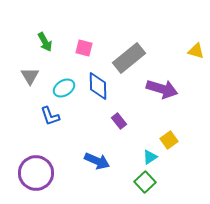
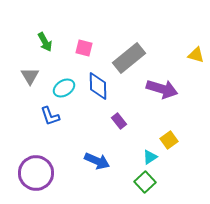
yellow triangle: moved 4 px down
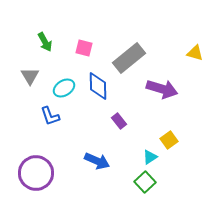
yellow triangle: moved 1 px left, 2 px up
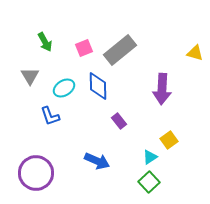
pink square: rotated 36 degrees counterclockwise
gray rectangle: moved 9 px left, 8 px up
purple arrow: rotated 76 degrees clockwise
green square: moved 4 px right
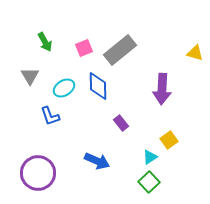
purple rectangle: moved 2 px right, 2 px down
purple circle: moved 2 px right
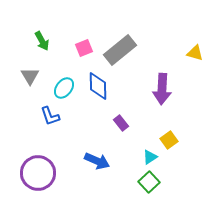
green arrow: moved 3 px left, 1 px up
cyan ellipse: rotated 20 degrees counterclockwise
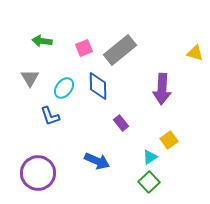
green arrow: rotated 126 degrees clockwise
gray triangle: moved 2 px down
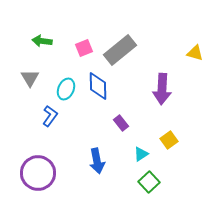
cyan ellipse: moved 2 px right, 1 px down; rotated 15 degrees counterclockwise
blue L-shape: rotated 125 degrees counterclockwise
cyan triangle: moved 9 px left, 3 px up
blue arrow: rotated 55 degrees clockwise
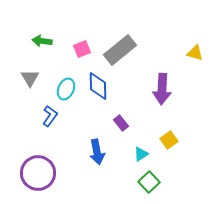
pink square: moved 2 px left, 1 px down
blue arrow: moved 9 px up
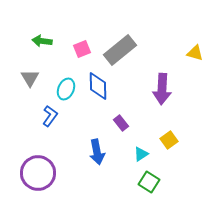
green square: rotated 15 degrees counterclockwise
